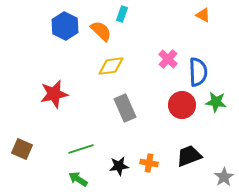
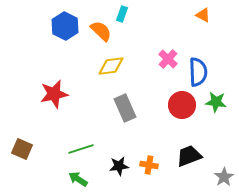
orange cross: moved 2 px down
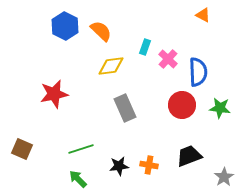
cyan rectangle: moved 23 px right, 33 px down
green star: moved 4 px right, 6 px down
green arrow: rotated 12 degrees clockwise
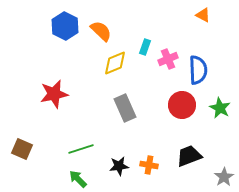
pink cross: rotated 24 degrees clockwise
yellow diamond: moved 4 px right, 3 px up; rotated 16 degrees counterclockwise
blue semicircle: moved 2 px up
green star: rotated 20 degrees clockwise
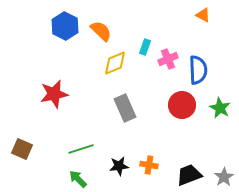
black trapezoid: moved 19 px down
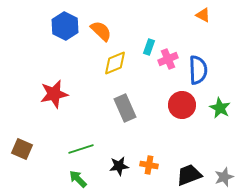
cyan rectangle: moved 4 px right
gray star: rotated 12 degrees clockwise
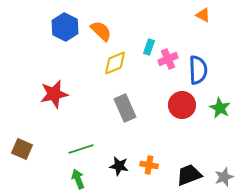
blue hexagon: moved 1 px down
black star: rotated 18 degrees clockwise
green arrow: rotated 24 degrees clockwise
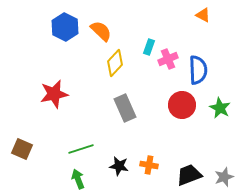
yellow diamond: rotated 24 degrees counterclockwise
